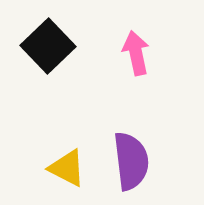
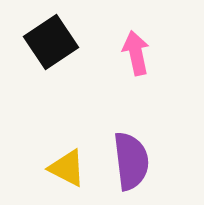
black square: moved 3 px right, 4 px up; rotated 10 degrees clockwise
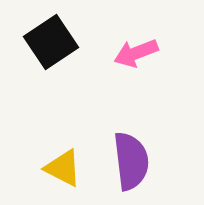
pink arrow: rotated 99 degrees counterclockwise
yellow triangle: moved 4 px left
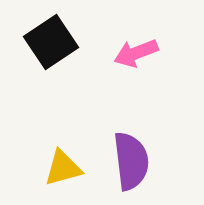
yellow triangle: rotated 42 degrees counterclockwise
